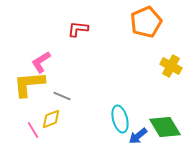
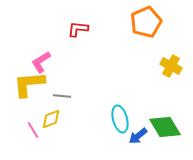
gray line: rotated 18 degrees counterclockwise
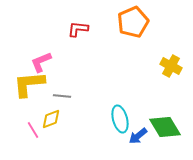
orange pentagon: moved 13 px left
pink L-shape: rotated 10 degrees clockwise
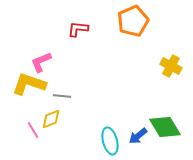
orange pentagon: moved 1 px up
yellow L-shape: rotated 24 degrees clockwise
cyan ellipse: moved 10 px left, 22 px down
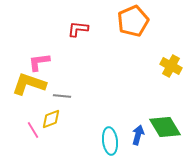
pink L-shape: moved 2 px left; rotated 15 degrees clockwise
blue arrow: moved 1 px up; rotated 144 degrees clockwise
cyan ellipse: rotated 8 degrees clockwise
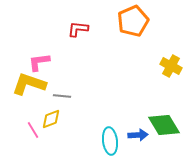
green diamond: moved 1 px left, 2 px up
blue arrow: rotated 72 degrees clockwise
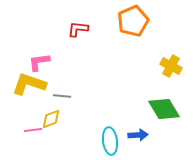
green diamond: moved 16 px up
pink line: rotated 66 degrees counterclockwise
